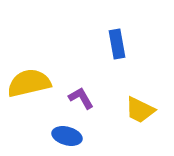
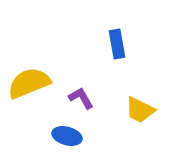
yellow semicircle: rotated 9 degrees counterclockwise
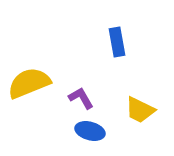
blue rectangle: moved 2 px up
blue ellipse: moved 23 px right, 5 px up
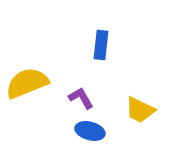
blue rectangle: moved 16 px left, 3 px down; rotated 16 degrees clockwise
yellow semicircle: moved 2 px left
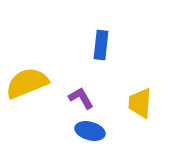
yellow trapezoid: moved 7 px up; rotated 68 degrees clockwise
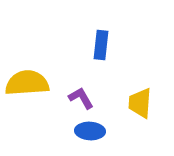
yellow semicircle: rotated 18 degrees clockwise
blue ellipse: rotated 12 degrees counterclockwise
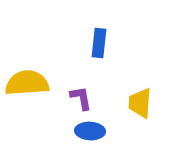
blue rectangle: moved 2 px left, 2 px up
purple L-shape: rotated 20 degrees clockwise
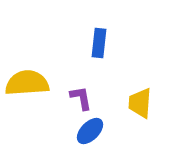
blue ellipse: rotated 48 degrees counterclockwise
